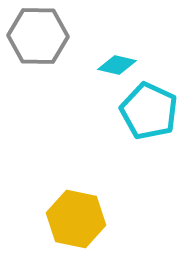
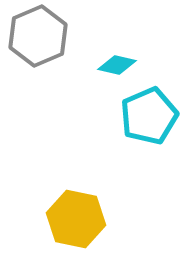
gray hexagon: rotated 24 degrees counterclockwise
cyan pentagon: moved 5 px down; rotated 24 degrees clockwise
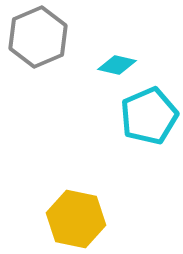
gray hexagon: moved 1 px down
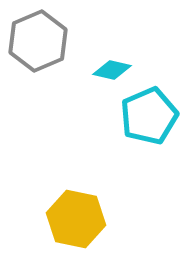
gray hexagon: moved 4 px down
cyan diamond: moved 5 px left, 5 px down
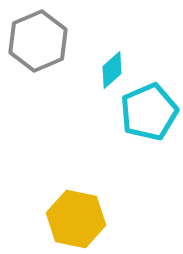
cyan diamond: rotated 54 degrees counterclockwise
cyan pentagon: moved 4 px up
